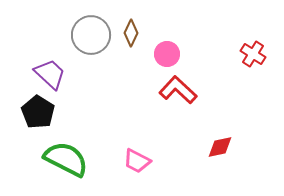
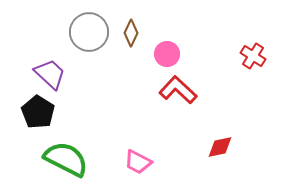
gray circle: moved 2 px left, 3 px up
red cross: moved 2 px down
pink trapezoid: moved 1 px right, 1 px down
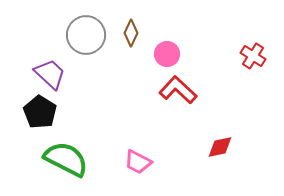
gray circle: moved 3 px left, 3 px down
black pentagon: moved 2 px right
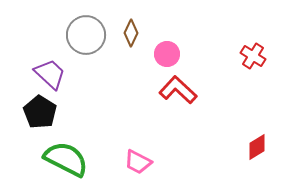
red diamond: moved 37 px right; rotated 20 degrees counterclockwise
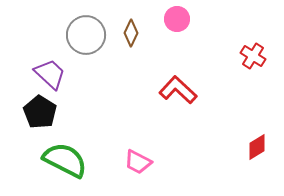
pink circle: moved 10 px right, 35 px up
green semicircle: moved 1 px left, 1 px down
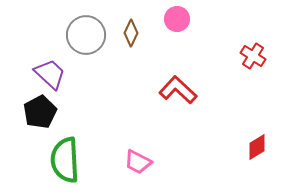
black pentagon: rotated 12 degrees clockwise
green semicircle: rotated 120 degrees counterclockwise
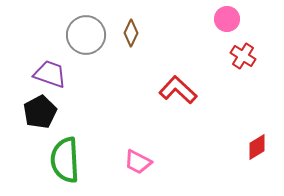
pink circle: moved 50 px right
red cross: moved 10 px left
purple trapezoid: rotated 24 degrees counterclockwise
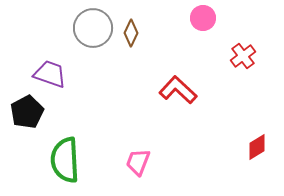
pink circle: moved 24 px left, 1 px up
gray circle: moved 7 px right, 7 px up
red cross: rotated 20 degrees clockwise
black pentagon: moved 13 px left
pink trapezoid: rotated 84 degrees clockwise
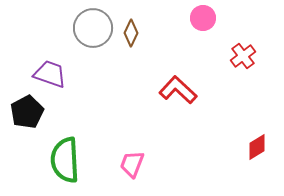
pink trapezoid: moved 6 px left, 2 px down
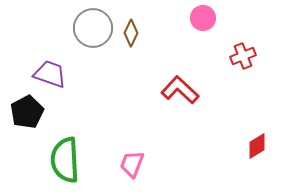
red cross: rotated 15 degrees clockwise
red L-shape: moved 2 px right
red diamond: moved 1 px up
